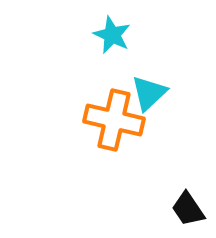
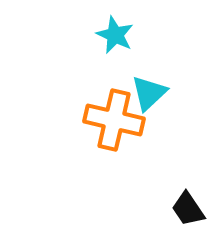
cyan star: moved 3 px right
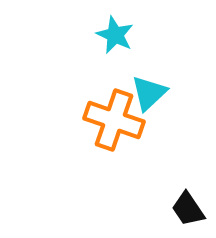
orange cross: rotated 6 degrees clockwise
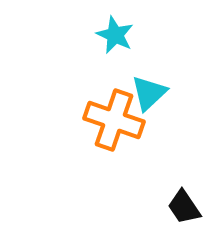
black trapezoid: moved 4 px left, 2 px up
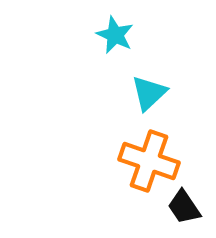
orange cross: moved 35 px right, 41 px down
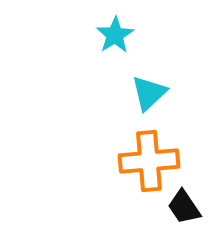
cyan star: rotated 15 degrees clockwise
orange cross: rotated 24 degrees counterclockwise
